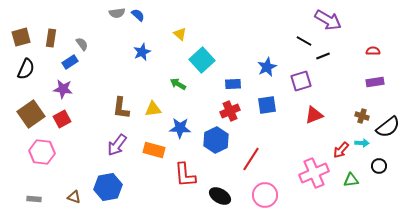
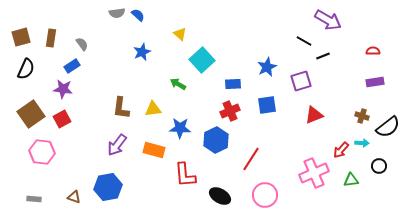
blue rectangle at (70, 62): moved 2 px right, 4 px down
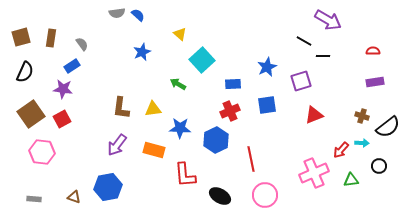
black line at (323, 56): rotated 24 degrees clockwise
black semicircle at (26, 69): moved 1 px left, 3 px down
red line at (251, 159): rotated 45 degrees counterclockwise
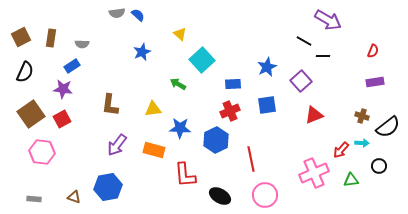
brown square at (21, 37): rotated 12 degrees counterclockwise
gray semicircle at (82, 44): rotated 128 degrees clockwise
red semicircle at (373, 51): rotated 112 degrees clockwise
purple square at (301, 81): rotated 25 degrees counterclockwise
brown L-shape at (121, 108): moved 11 px left, 3 px up
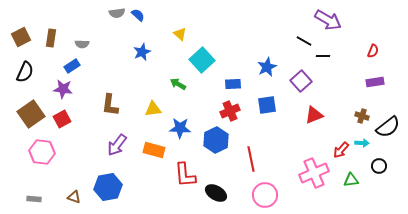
black ellipse at (220, 196): moved 4 px left, 3 px up
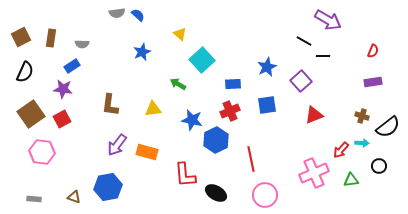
purple rectangle at (375, 82): moved 2 px left
blue star at (180, 128): moved 12 px right, 8 px up; rotated 10 degrees clockwise
orange rectangle at (154, 150): moved 7 px left, 2 px down
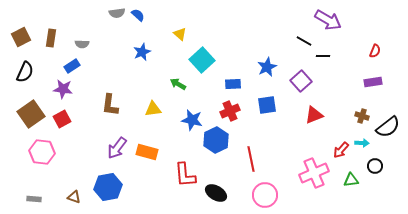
red semicircle at (373, 51): moved 2 px right
purple arrow at (117, 145): moved 3 px down
black circle at (379, 166): moved 4 px left
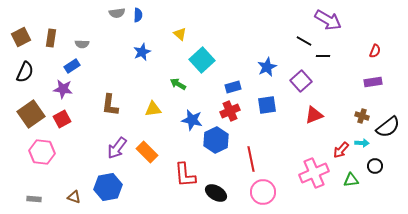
blue semicircle at (138, 15): rotated 48 degrees clockwise
blue rectangle at (233, 84): moved 3 px down; rotated 14 degrees counterclockwise
orange rectangle at (147, 152): rotated 30 degrees clockwise
pink circle at (265, 195): moved 2 px left, 3 px up
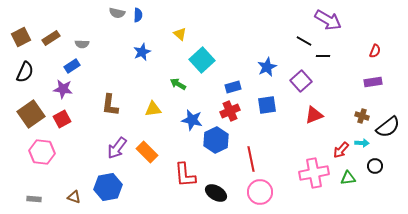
gray semicircle at (117, 13): rotated 21 degrees clockwise
brown rectangle at (51, 38): rotated 48 degrees clockwise
pink cross at (314, 173): rotated 12 degrees clockwise
green triangle at (351, 180): moved 3 px left, 2 px up
pink circle at (263, 192): moved 3 px left
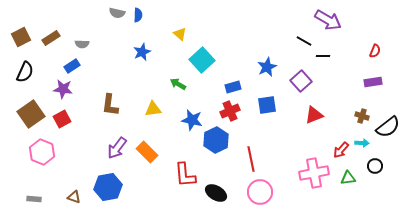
pink hexagon at (42, 152): rotated 15 degrees clockwise
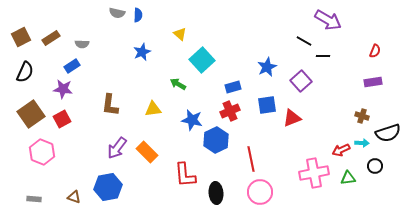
red triangle at (314, 115): moved 22 px left, 3 px down
black semicircle at (388, 127): moved 6 px down; rotated 20 degrees clockwise
red arrow at (341, 150): rotated 24 degrees clockwise
black ellipse at (216, 193): rotated 55 degrees clockwise
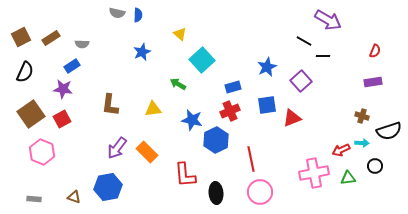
black semicircle at (388, 133): moved 1 px right, 2 px up
